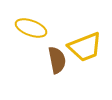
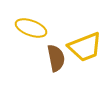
brown semicircle: moved 1 px left, 2 px up
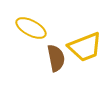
yellow ellipse: rotated 8 degrees clockwise
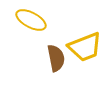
yellow ellipse: moved 8 px up
